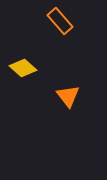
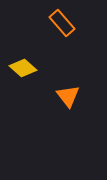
orange rectangle: moved 2 px right, 2 px down
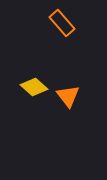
yellow diamond: moved 11 px right, 19 px down
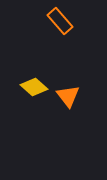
orange rectangle: moved 2 px left, 2 px up
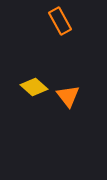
orange rectangle: rotated 12 degrees clockwise
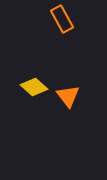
orange rectangle: moved 2 px right, 2 px up
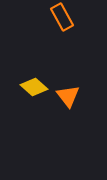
orange rectangle: moved 2 px up
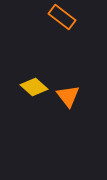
orange rectangle: rotated 24 degrees counterclockwise
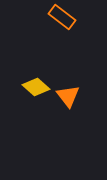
yellow diamond: moved 2 px right
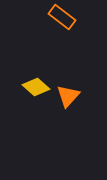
orange triangle: rotated 20 degrees clockwise
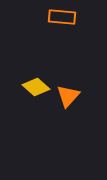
orange rectangle: rotated 32 degrees counterclockwise
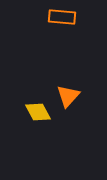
yellow diamond: moved 2 px right, 25 px down; rotated 20 degrees clockwise
